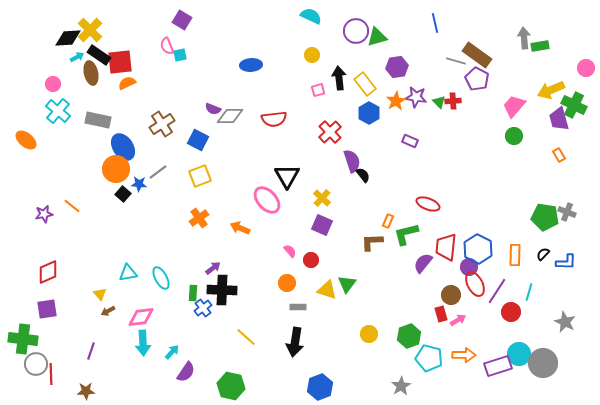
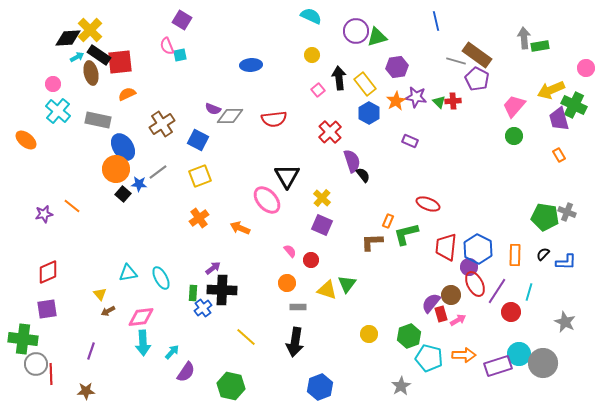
blue line at (435, 23): moved 1 px right, 2 px up
orange semicircle at (127, 83): moved 11 px down
pink square at (318, 90): rotated 24 degrees counterclockwise
purple semicircle at (423, 263): moved 8 px right, 40 px down
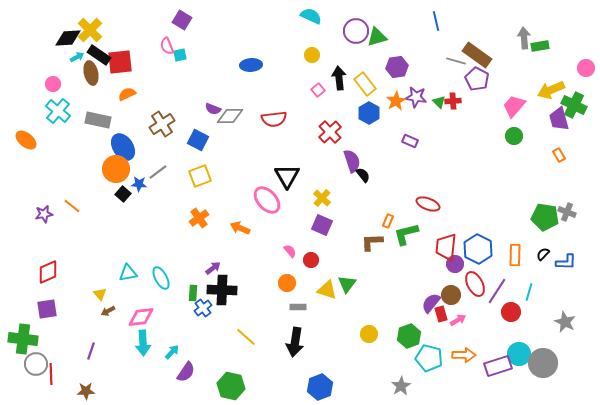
purple circle at (469, 267): moved 14 px left, 3 px up
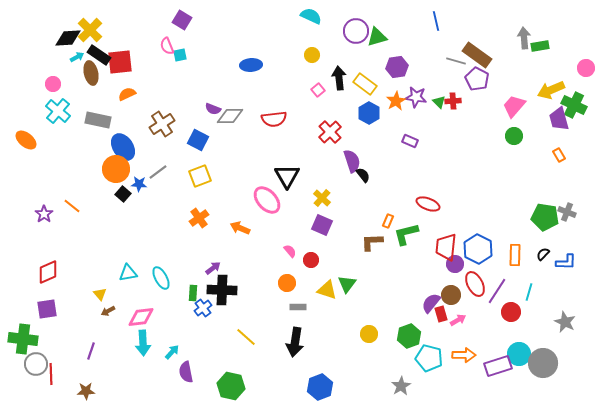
yellow rectangle at (365, 84): rotated 15 degrees counterclockwise
purple star at (44, 214): rotated 24 degrees counterclockwise
purple semicircle at (186, 372): rotated 135 degrees clockwise
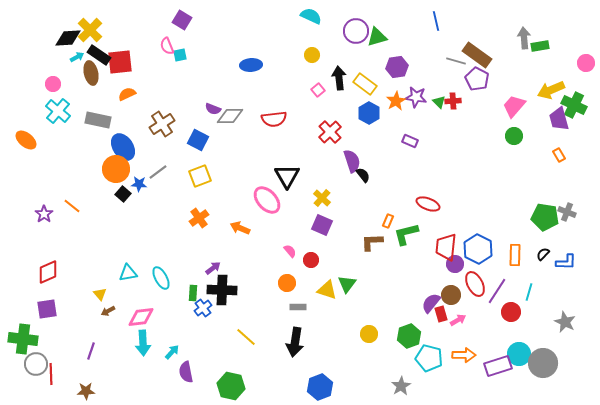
pink circle at (586, 68): moved 5 px up
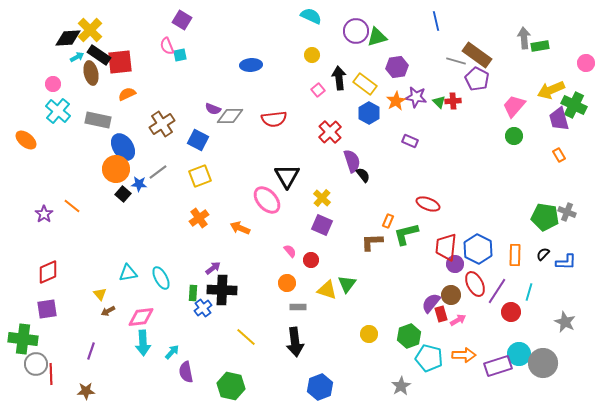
black arrow at (295, 342): rotated 16 degrees counterclockwise
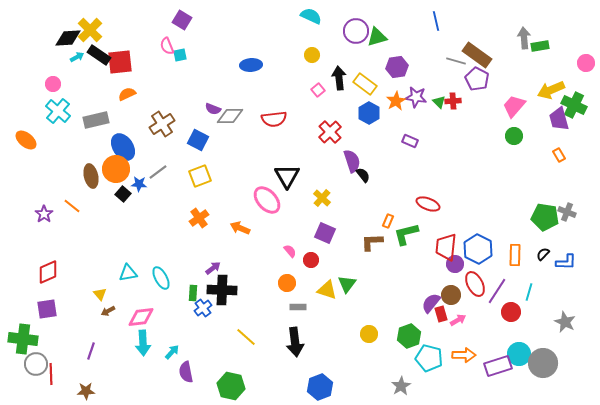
brown ellipse at (91, 73): moved 103 px down
gray rectangle at (98, 120): moved 2 px left; rotated 25 degrees counterclockwise
purple square at (322, 225): moved 3 px right, 8 px down
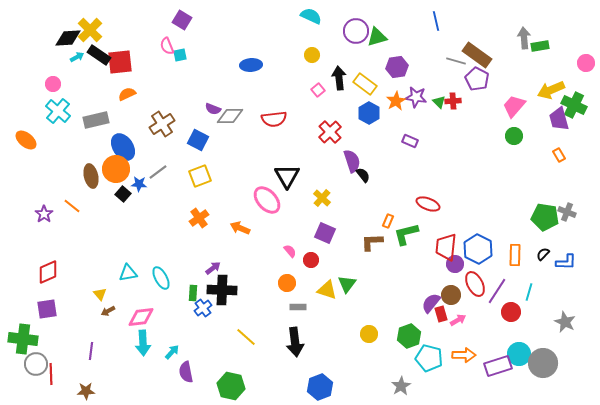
purple line at (91, 351): rotated 12 degrees counterclockwise
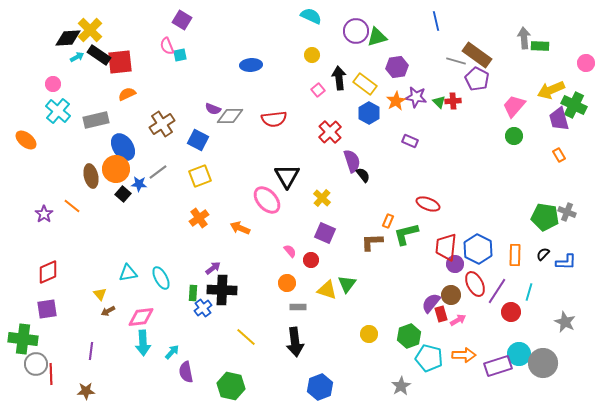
green rectangle at (540, 46): rotated 12 degrees clockwise
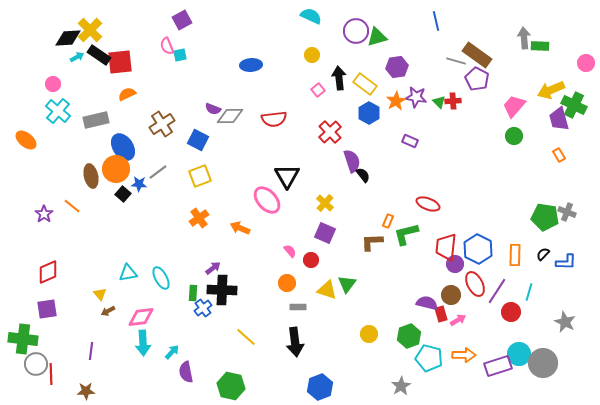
purple square at (182, 20): rotated 30 degrees clockwise
yellow cross at (322, 198): moved 3 px right, 5 px down
purple semicircle at (431, 303): moved 4 px left; rotated 65 degrees clockwise
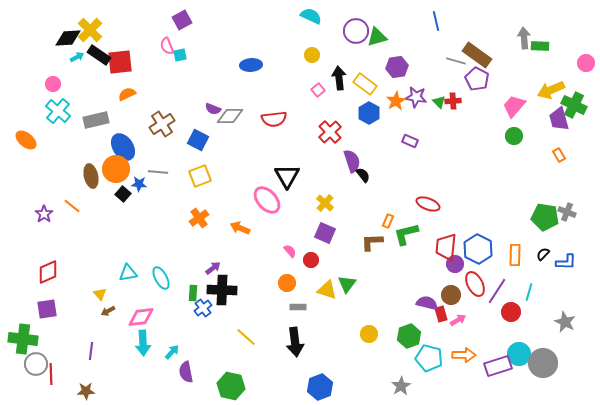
gray line at (158, 172): rotated 42 degrees clockwise
